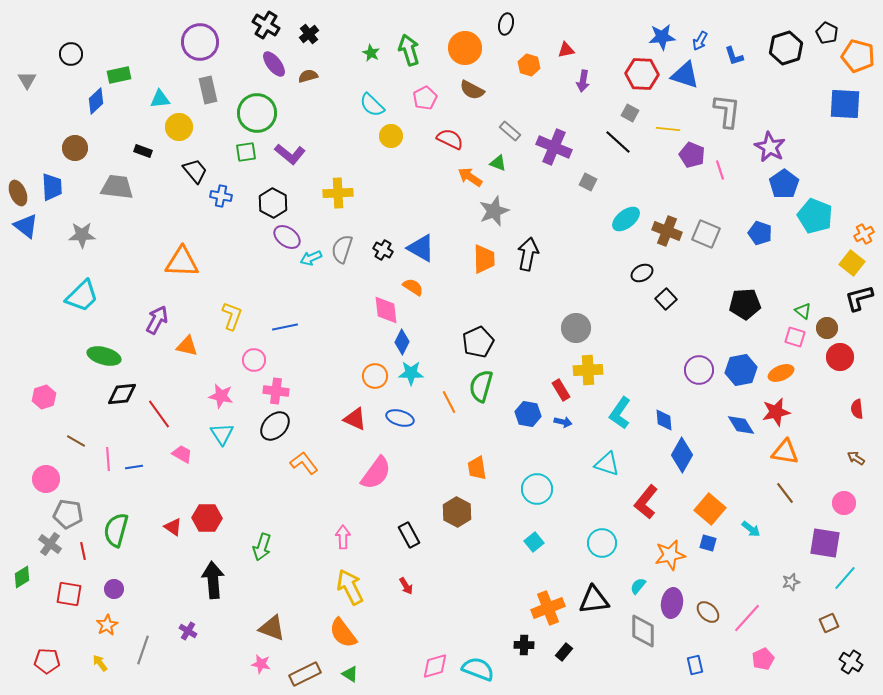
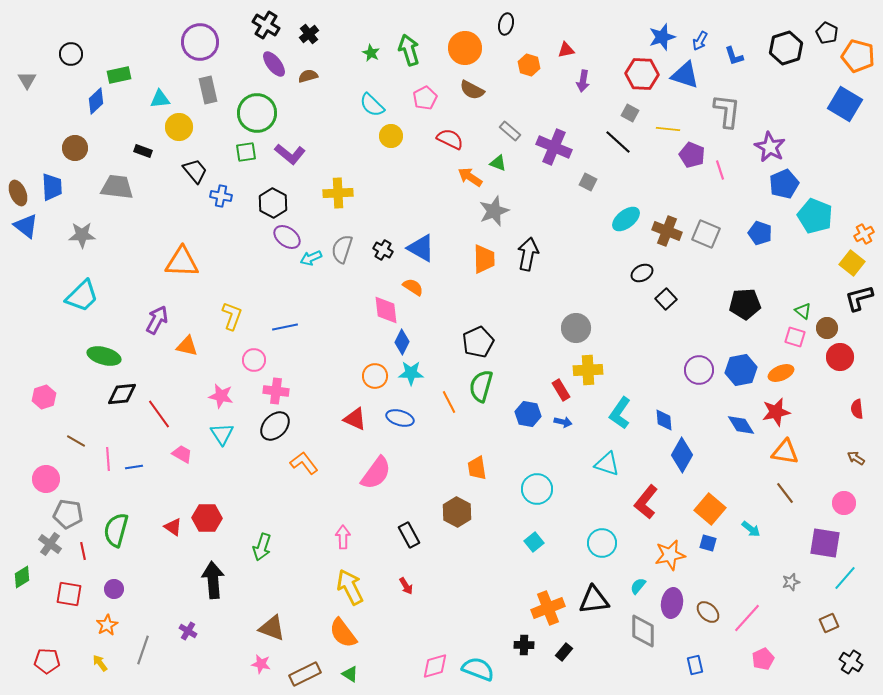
blue star at (662, 37): rotated 12 degrees counterclockwise
blue square at (845, 104): rotated 28 degrees clockwise
blue pentagon at (784, 184): rotated 12 degrees clockwise
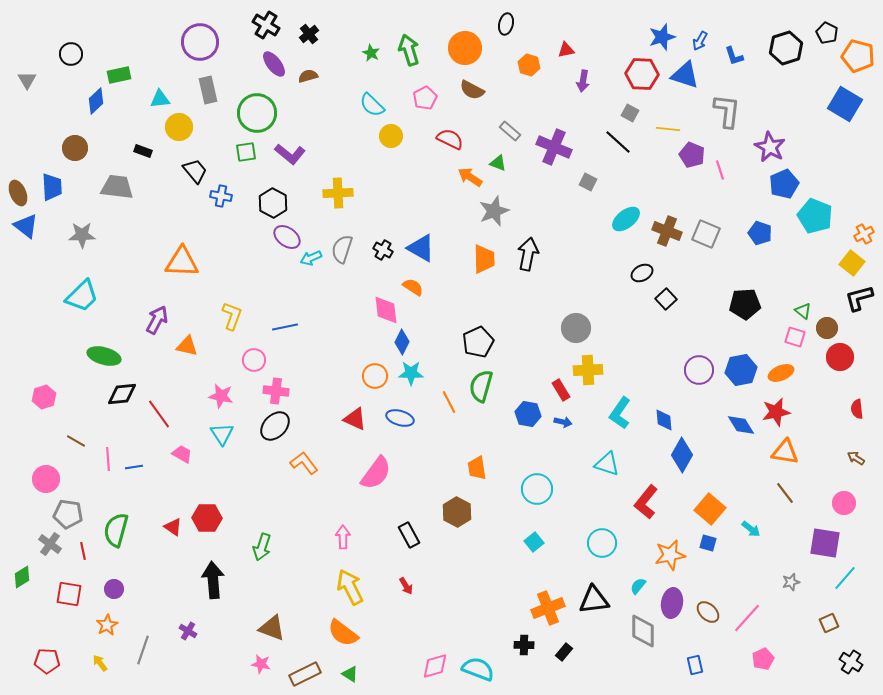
orange semicircle at (343, 633): rotated 16 degrees counterclockwise
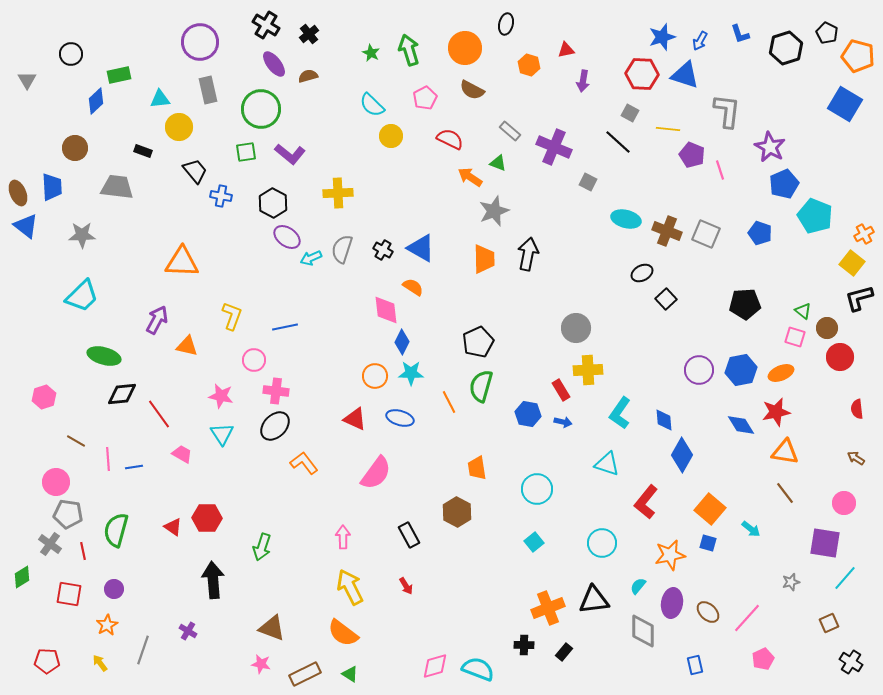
blue L-shape at (734, 56): moved 6 px right, 22 px up
green circle at (257, 113): moved 4 px right, 4 px up
cyan ellipse at (626, 219): rotated 52 degrees clockwise
pink circle at (46, 479): moved 10 px right, 3 px down
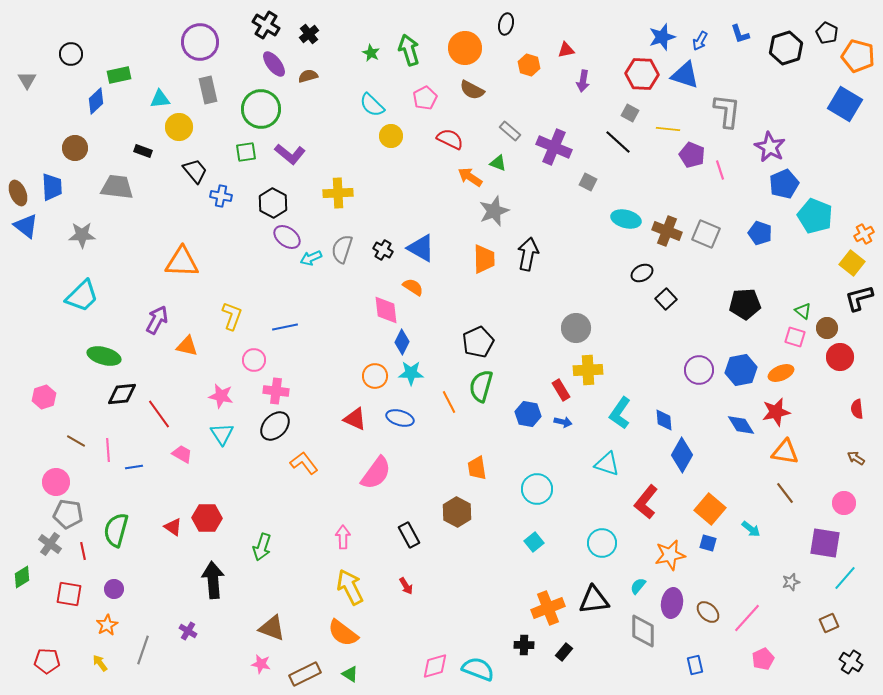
pink line at (108, 459): moved 9 px up
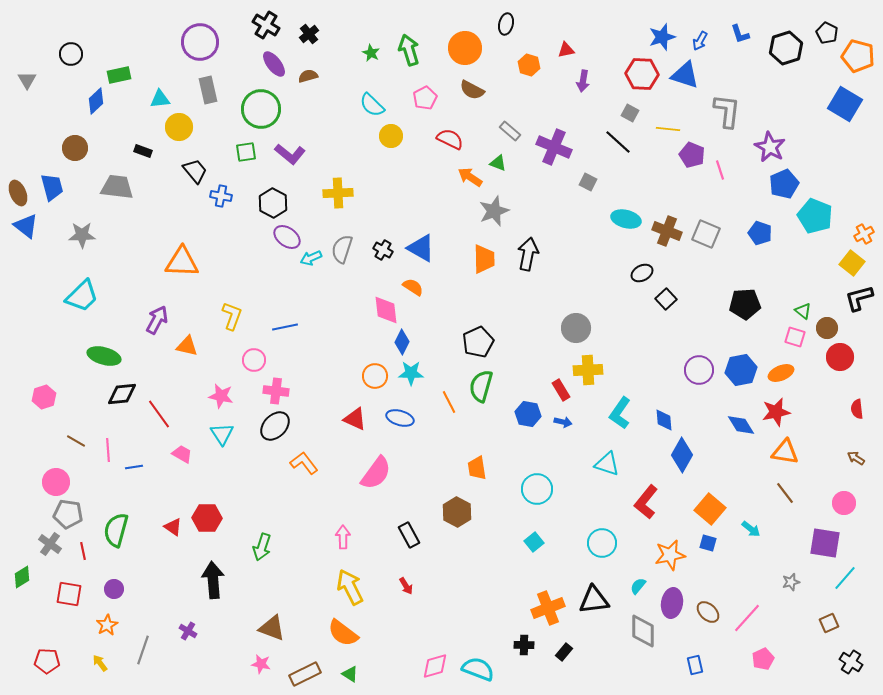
blue trapezoid at (52, 187): rotated 12 degrees counterclockwise
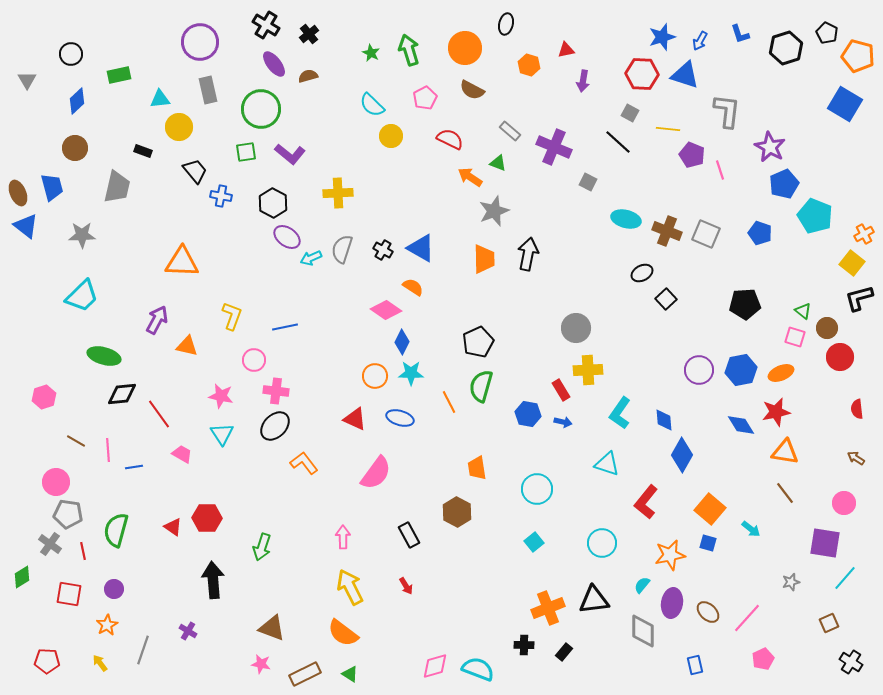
blue diamond at (96, 101): moved 19 px left
gray trapezoid at (117, 187): rotated 96 degrees clockwise
pink diamond at (386, 310): rotated 48 degrees counterclockwise
cyan semicircle at (638, 586): moved 4 px right, 1 px up
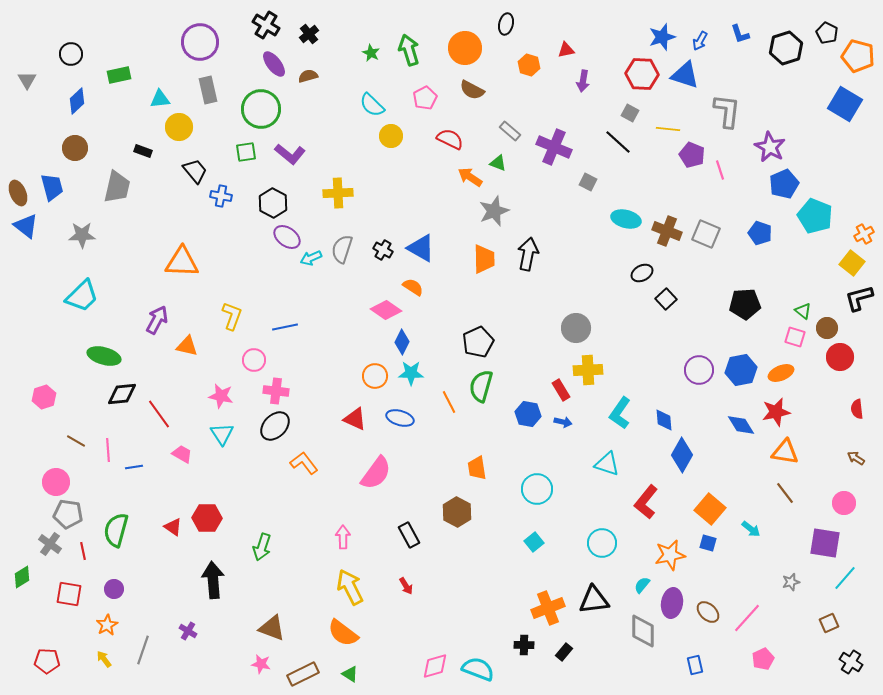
yellow arrow at (100, 663): moved 4 px right, 4 px up
brown rectangle at (305, 674): moved 2 px left
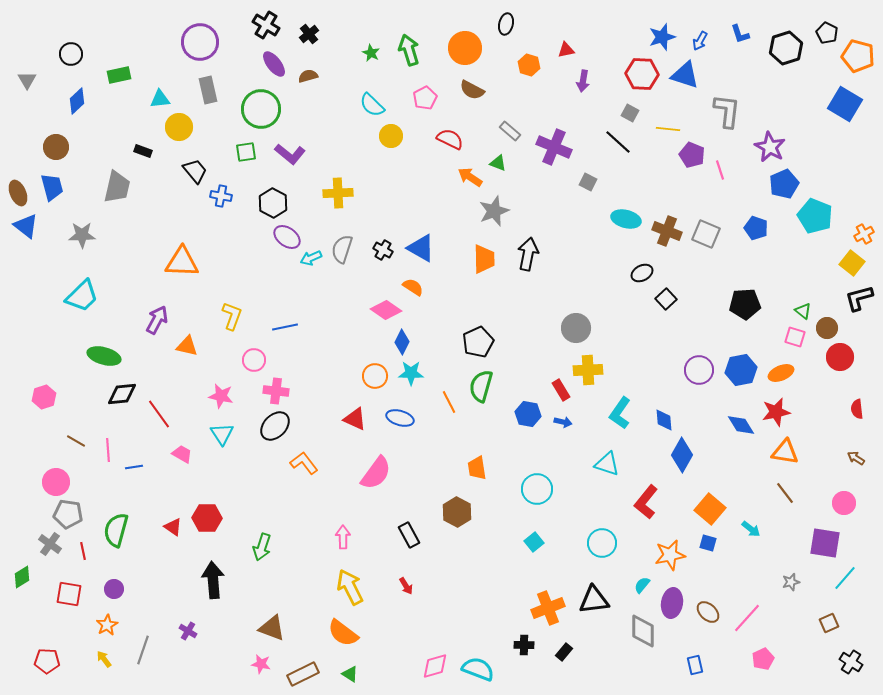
brown circle at (75, 148): moved 19 px left, 1 px up
blue pentagon at (760, 233): moved 4 px left, 5 px up
